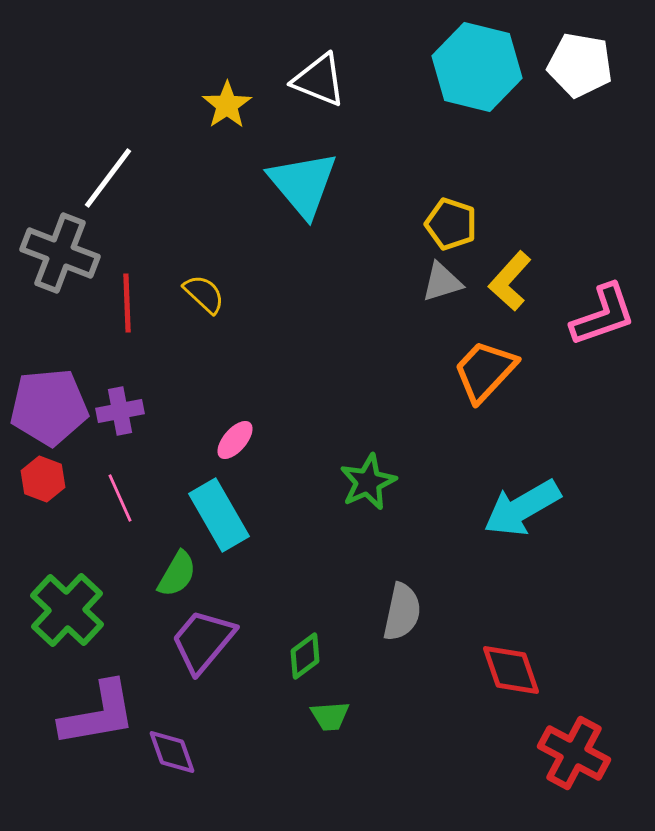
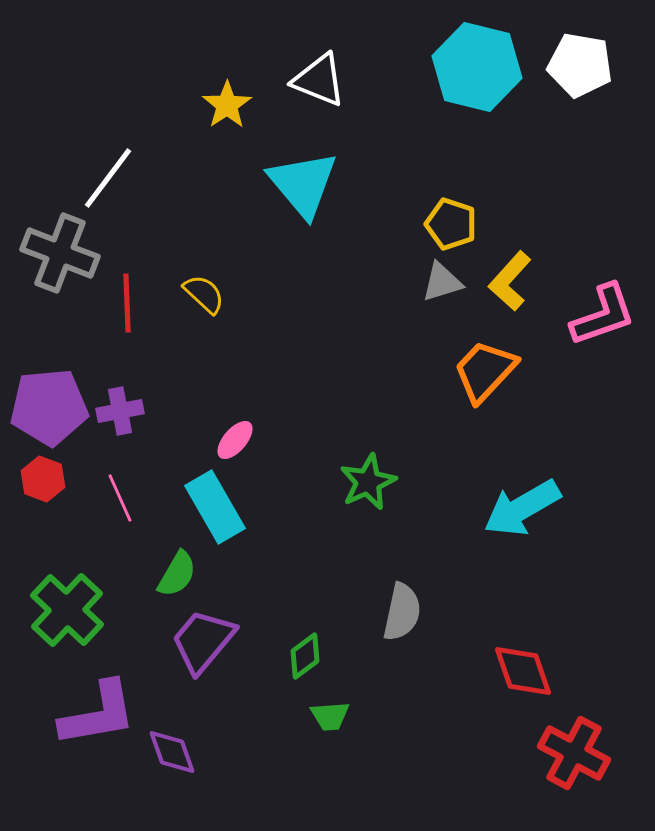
cyan rectangle: moved 4 px left, 8 px up
red diamond: moved 12 px right, 1 px down
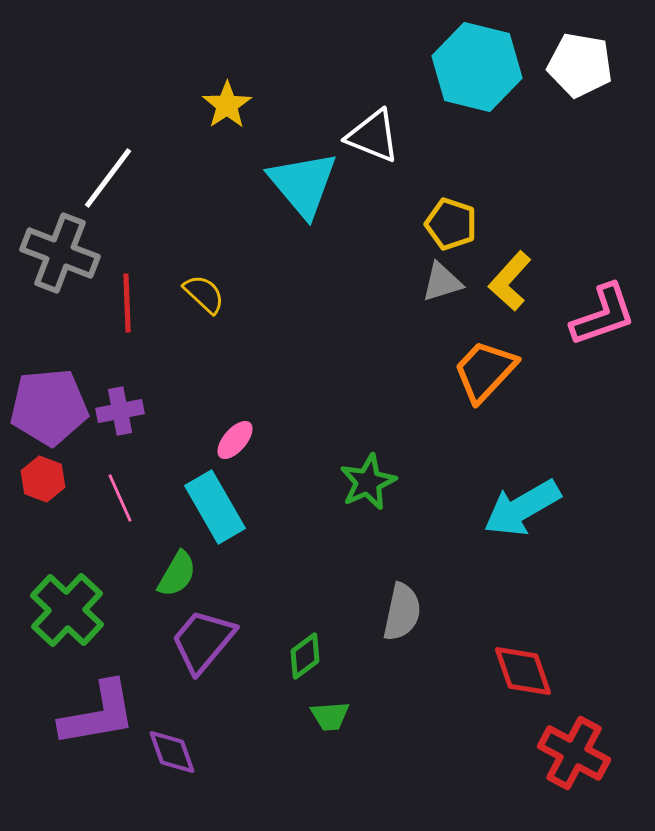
white triangle: moved 54 px right, 56 px down
